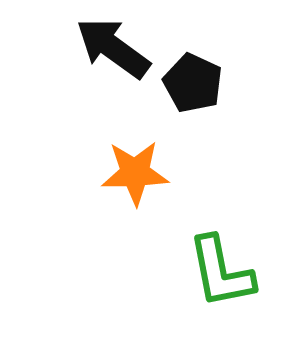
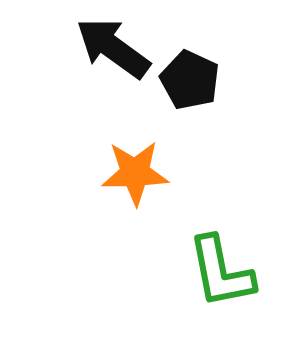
black pentagon: moved 3 px left, 3 px up
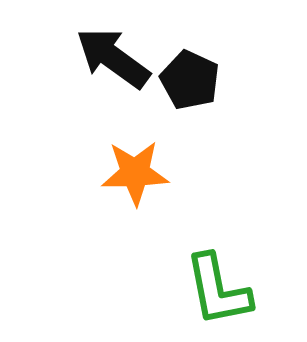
black arrow: moved 10 px down
green L-shape: moved 3 px left, 18 px down
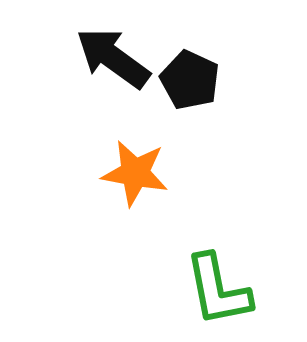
orange star: rotated 12 degrees clockwise
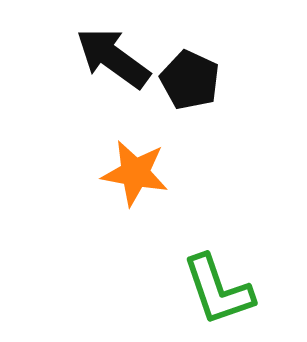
green L-shape: rotated 8 degrees counterclockwise
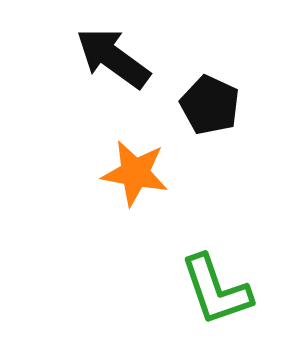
black pentagon: moved 20 px right, 25 px down
green L-shape: moved 2 px left
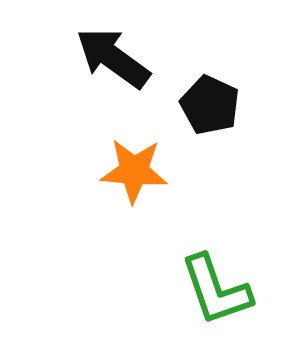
orange star: moved 1 px left, 2 px up; rotated 6 degrees counterclockwise
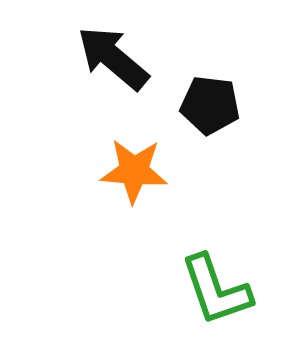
black arrow: rotated 4 degrees clockwise
black pentagon: rotated 18 degrees counterclockwise
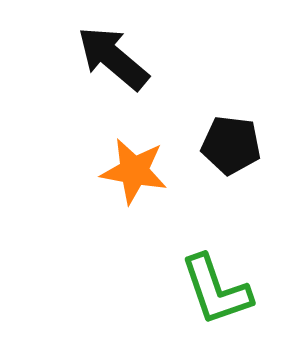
black pentagon: moved 21 px right, 40 px down
orange star: rotated 6 degrees clockwise
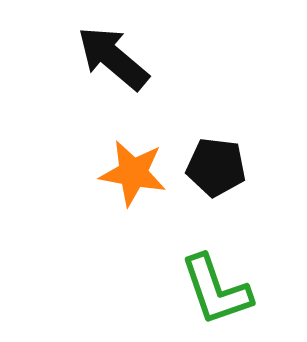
black pentagon: moved 15 px left, 22 px down
orange star: moved 1 px left, 2 px down
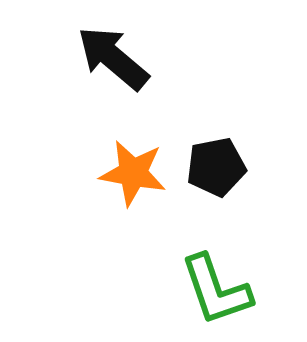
black pentagon: rotated 18 degrees counterclockwise
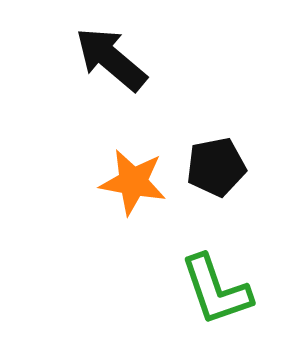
black arrow: moved 2 px left, 1 px down
orange star: moved 9 px down
